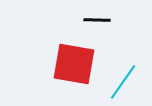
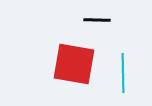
cyan line: moved 9 px up; rotated 36 degrees counterclockwise
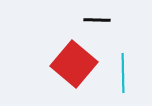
red square: rotated 30 degrees clockwise
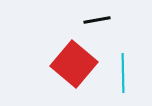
black line: rotated 12 degrees counterclockwise
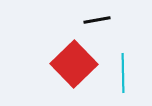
red square: rotated 6 degrees clockwise
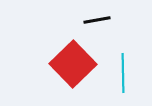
red square: moved 1 px left
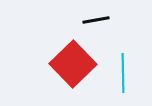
black line: moved 1 px left
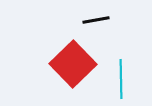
cyan line: moved 2 px left, 6 px down
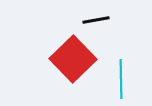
red square: moved 5 px up
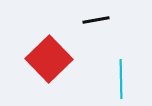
red square: moved 24 px left
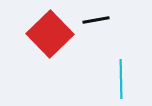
red square: moved 1 px right, 25 px up
